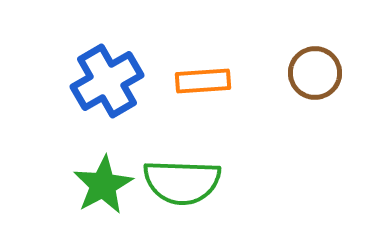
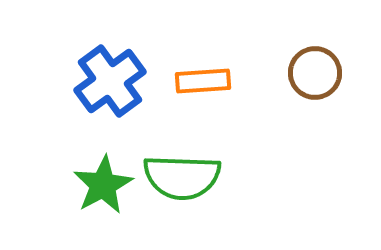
blue cross: moved 3 px right; rotated 6 degrees counterclockwise
green semicircle: moved 5 px up
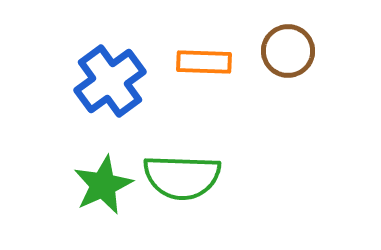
brown circle: moved 27 px left, 22 px up
orange rectangle: moved 1 px right, 19 px up; rotated 6 degrees clockwise
green star: rotated 4 degrees clockwise
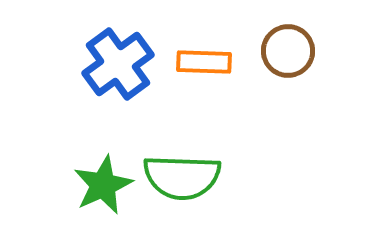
blue cross: moved 8 px right, 17 px up
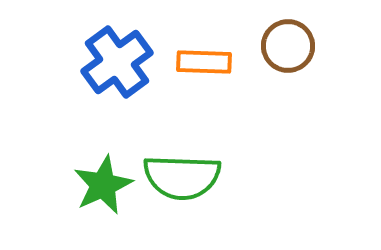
brown circle: moved 5 px up
blue cross: moved 1 px left, 2 px up
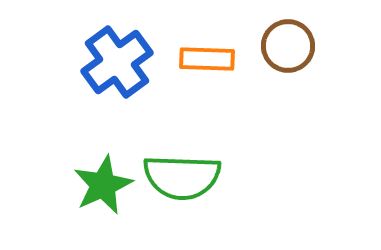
orange rectangle: moved 3 px right, 3 px up
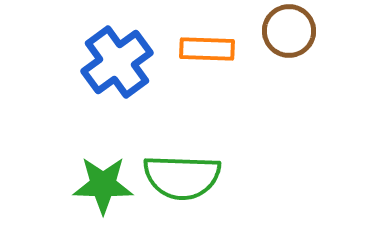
brown circle: moved 1 px right, 15 px up
orange rectangle: moved 10 px up
green star: rotated 26 degrees clockwise
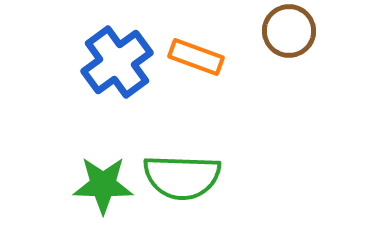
orange rectangle: moved 11 px left, 8 px down; rotated 18 degrees clockwise
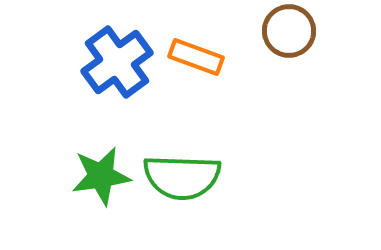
green star: moved 2 px left, 9 px up; rotated 10 degrees counterclockwise
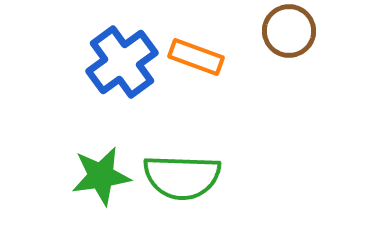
blue cross: moved 5 px right
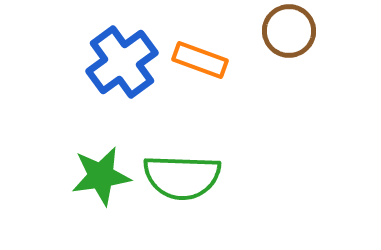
orange rectangle: moved 4 px right, 3 px down
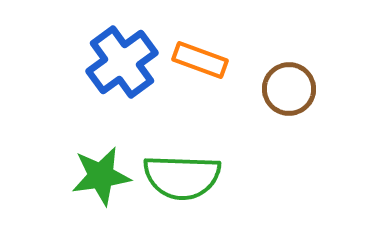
brown circle: moved 58 px down
